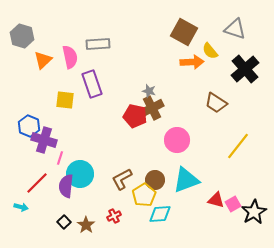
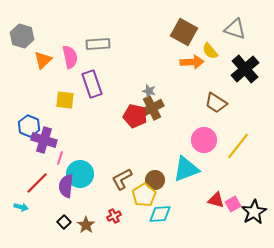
pink circle: moved 27 px right
cyan triangle: moved 11 px up
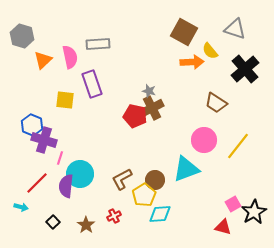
blue hexagon: moved 3 px right, 1 px up
red triangle: moved 7 px right, 27 px down
black square: moved 11 px left
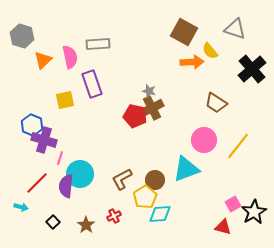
black cross: moved 7 px right
yellow square: rotated 18 degrees counterclockwise
yellow pentagon: moved 1 px right, 2 px down
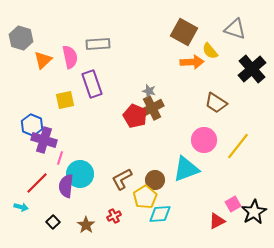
gray hexagon: moved 1 px left, 2 px down
red pentagon: rotated 10 degrees clockwise
red triangle: moved 6 px left, 6 px up; rotated 42 degrees counterclockwise
